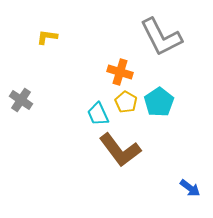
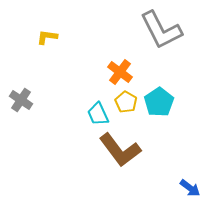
gray L-shape: moved 7 px up
orange cross: rotated 20 degrees clockwise
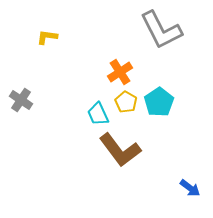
orange cross: rotated 20 degrees clockwise
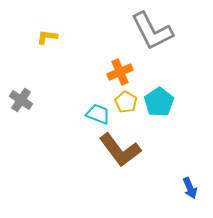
gray L-shape: moved 9 px left, 1 px down
orange cross: rotated 10 degrees clockwise
cyan trapezoid: rotated 135 degrees clockwise
blue arrow: rotated 30 degrees clockwise
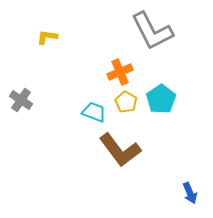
cyan pentagon: moved 2 px right, 3 px up
cyan trapezoid: moved 4 px left, 2 px up
blue arrow: moved 5 px down
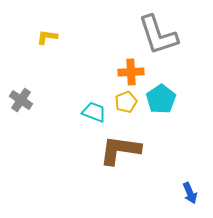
gray L-shape: moved 6 px right, 4 px down; rotated 9 degrees clockwise
orange cross: moved 11 px right; rotated 20 degrees clockwise
yellow pentagon: rotated 20 degrees clockwise
brown L-shape: rotated 135 degrees clockwise
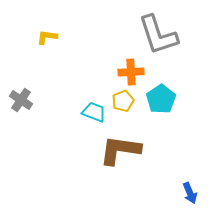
yellow pentagon: moved 3 px left, 1 px up
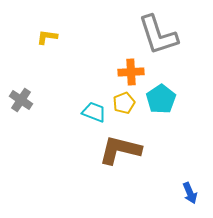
yellow pentagon: moved 1 px right, 2 px down
brown L-shape: rotated 6 degrees clockwise
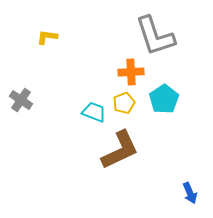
gray L-shape: moved 3 px left, 1 px down
cyan pentagon: moved 3 px right
brown L-shape: rotated 141 degrees clockwise
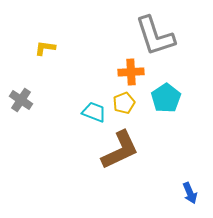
yellow L-shape: moved 2 px left, 11 px down
cyan pentagon: moved 2 px right, 1 px up
